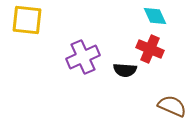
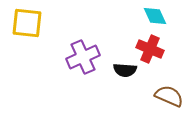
yellow square: moved 3 px down
brown semicircle: moved 3 px left, 10 px up
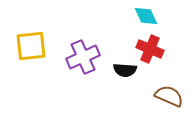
cyan diamond: moved 9 px left
yellow square: moved 4 px right, 23 px down; rotated 12 degrees counterclockwise
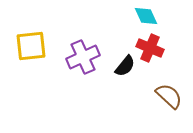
red cross: moved 1 px up
black semicircle: moved 4 px up; rotated 55 degrees counterclockwise
brown semicircle: rotated 20 degrees clockwise
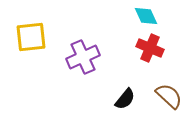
yellow square: moved 9 px up
black semicircle: moved 33 px down
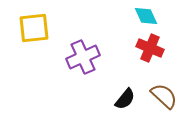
yellow square: moved 3 px right, 9 px up
brown semicircle: moved 5 px left
